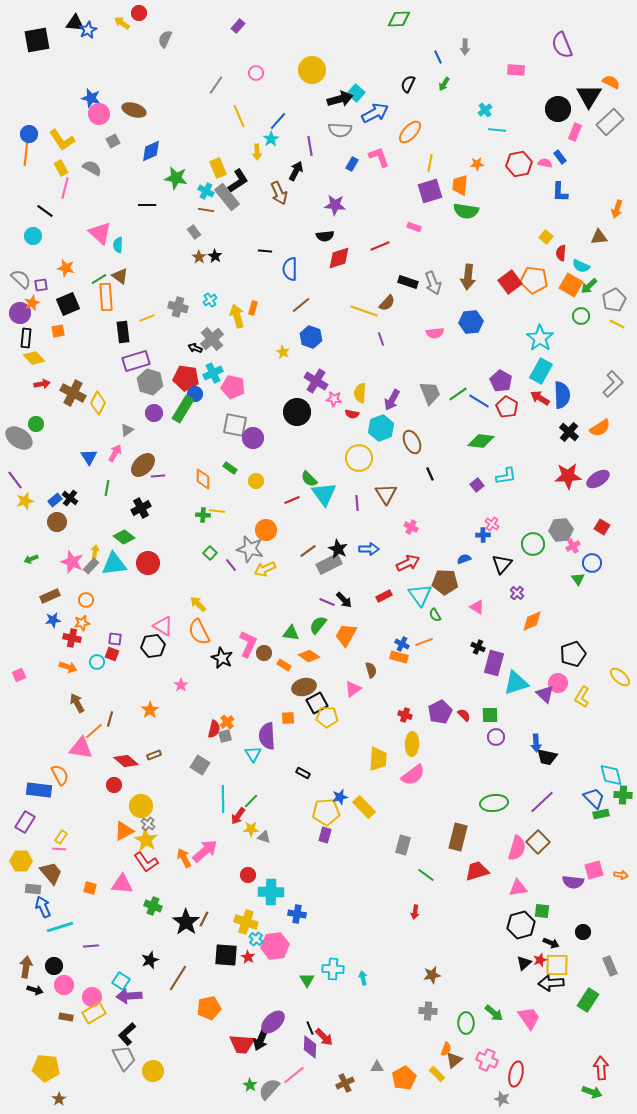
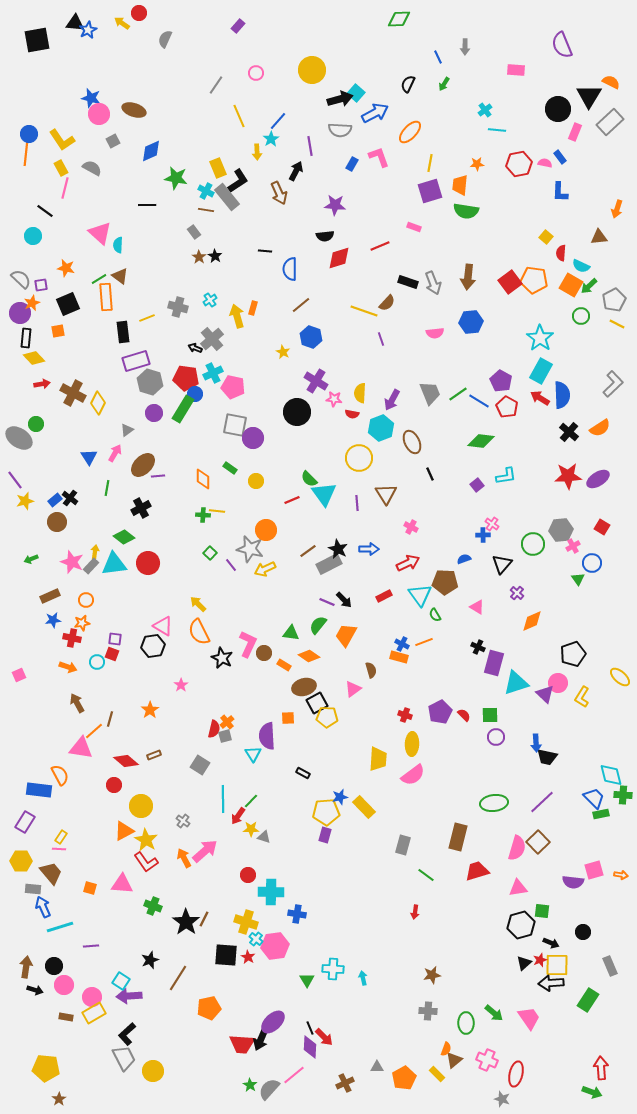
gray cross at (148, 824): moved 35 px right, 3 px up
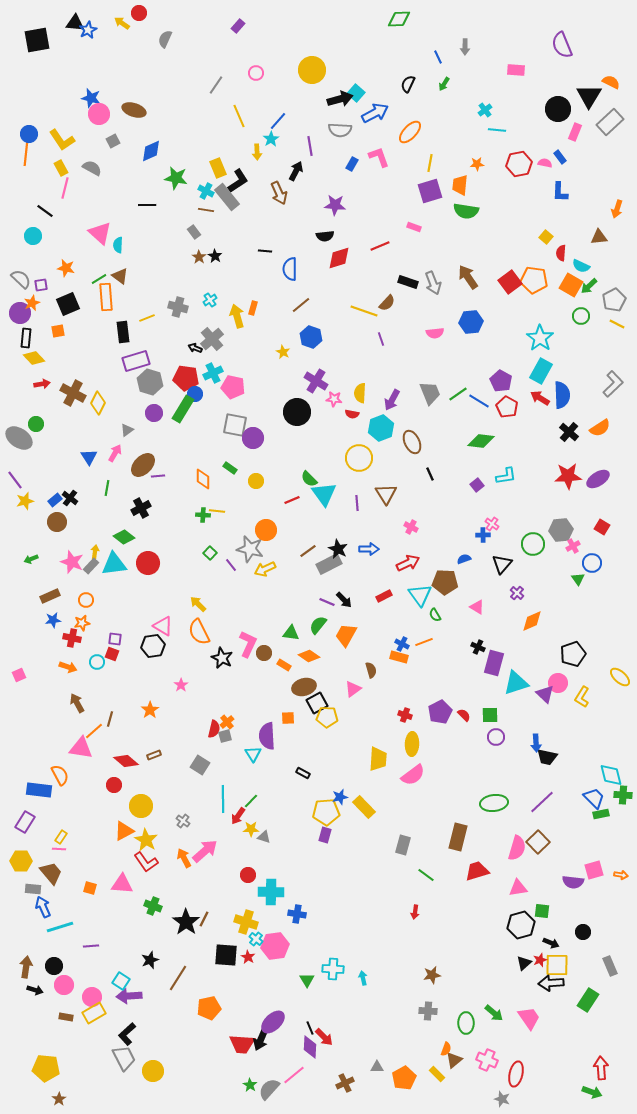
brown arrow at (468, 277): rotated 140 degrees clockwise
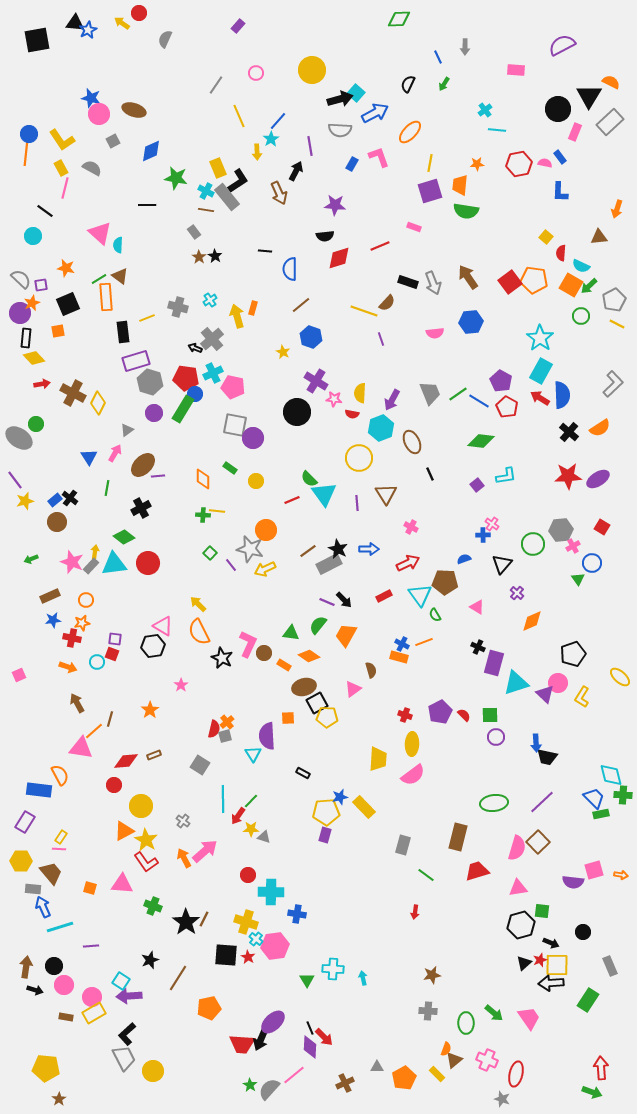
purple semicircle at (562, 45): rotated 84 degrees clockwise
red diamond at (126, 761): rotated 45 degrees counterclockwise
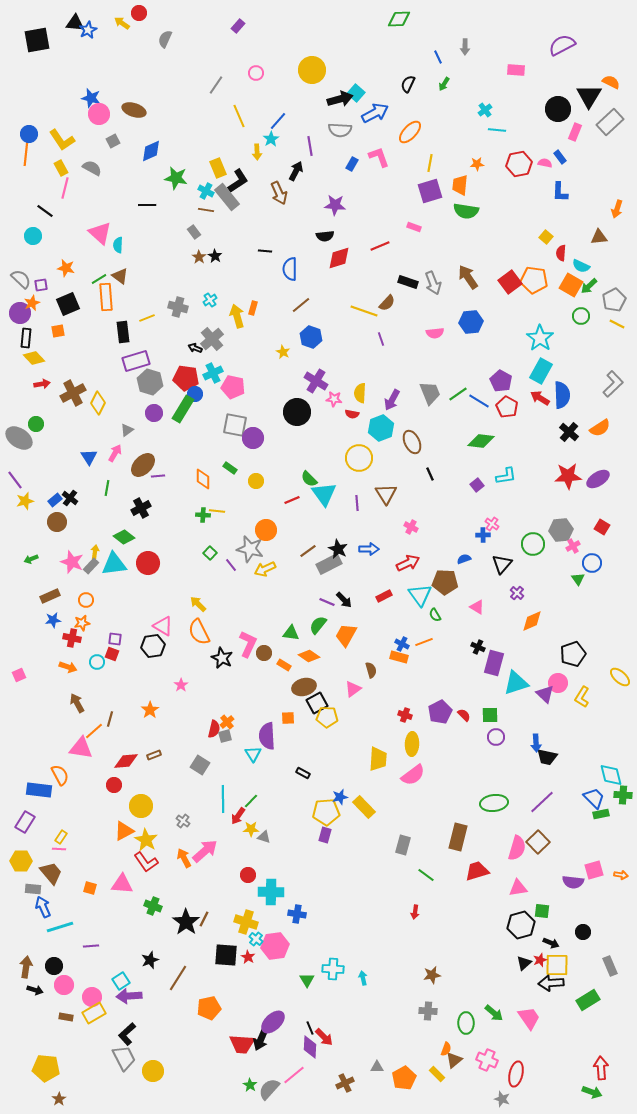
brown cross at (73, 393): rotated 35 degrees clockwise
cyan square at (121, 981): rotated 24 degrees clockwise
green rectangle at (588, 1000): rotated 25 degrees clockwise
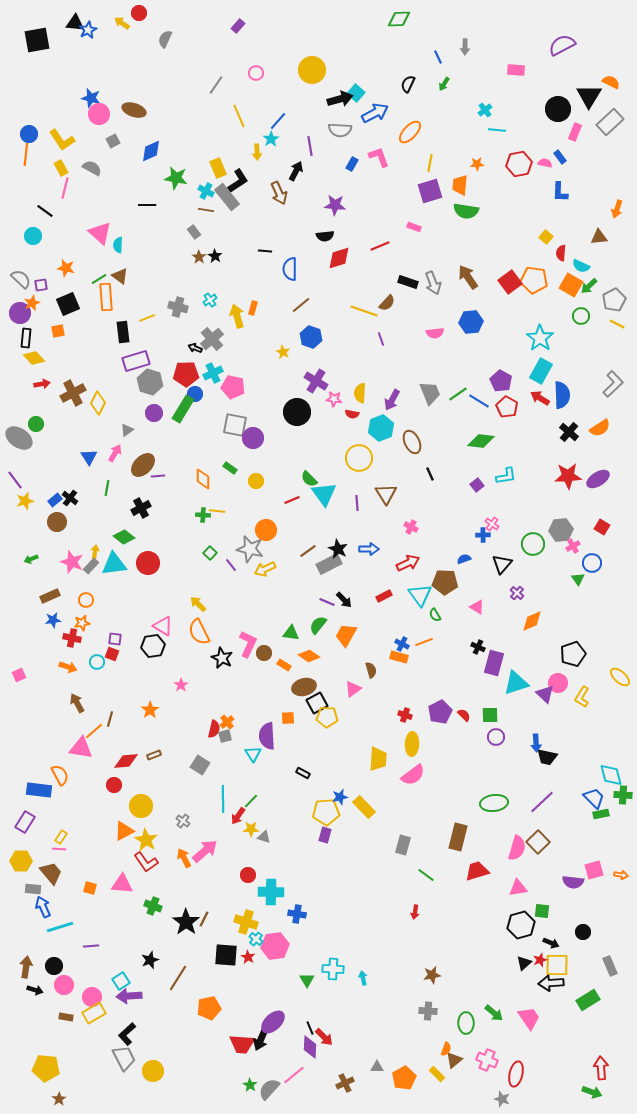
red pentagon at (186, 378): moved 4 px up; rotated 10 degrees counterclockwise
